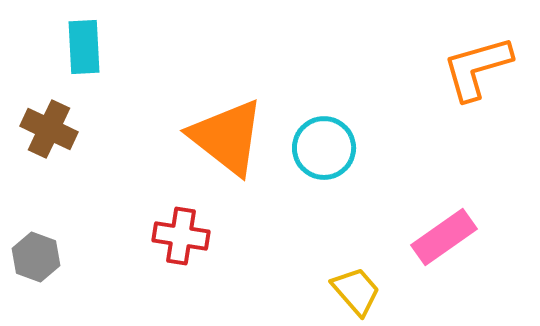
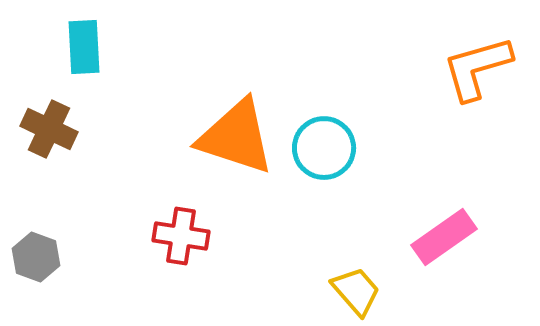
orange triangle: moved 9 px right; rotated 20 degrees counterclockwise
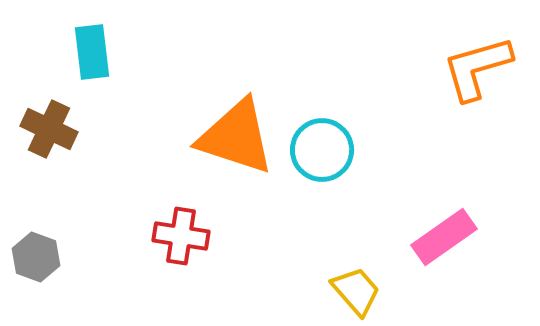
cyan rectangle: moved 8 px right, 5 px down; rotated 4 degrees counterclockwise
cyan circle: moved 2 px left, 2 px down
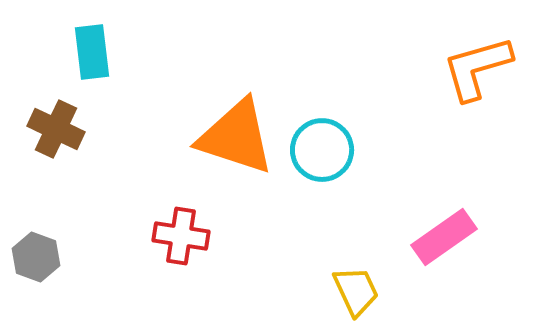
brown cross: moved 7 px right
yellow trapezoid: rotated 16 degrees clockwise
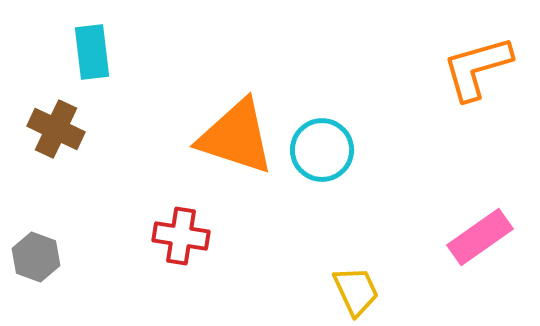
pink rectangle: moved 36 px right
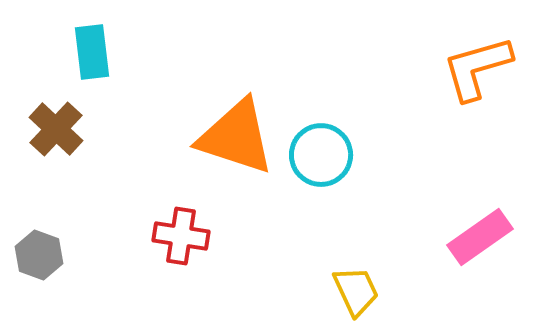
brown cross: rotated 18 degrees clockwise
cyan circle: moved 1 px left, 5 px down
gray hexagon: moved 3 px right, 2 px up
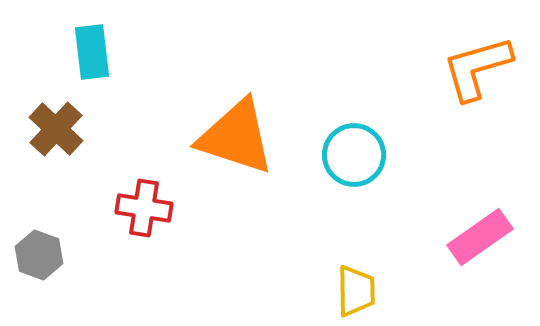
cyan circle: moved 33 px right
red cross: moved 37 px left, 28 px up
yellow trapezoid: rotated 24 degrees clockwise
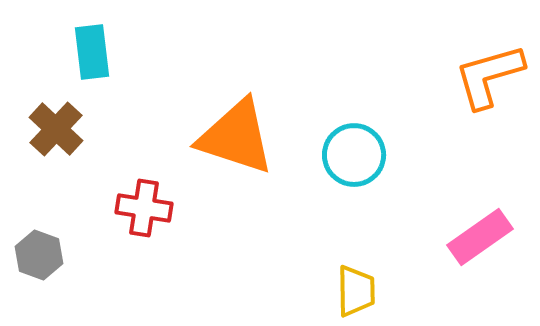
orange L-shape: moved 12 px right, 8 px down
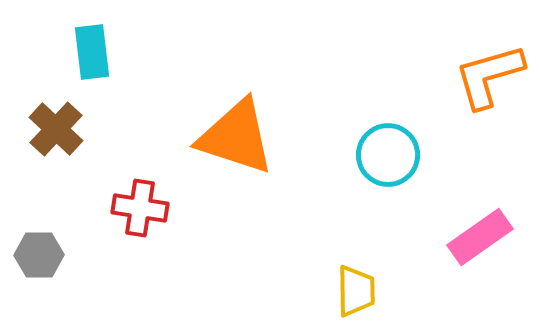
cyan circle: moved 34 px right
red cross: moved 4 px left
gray hexagon: rotated 21 degrees counterclockwise
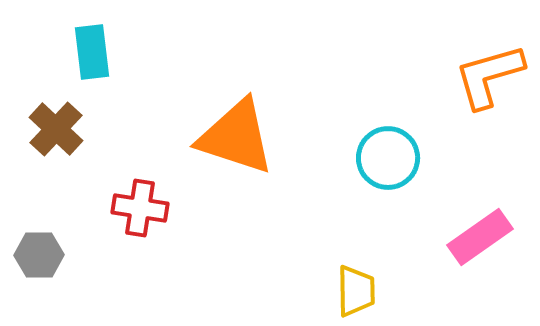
cyan circle: moved 3 px down
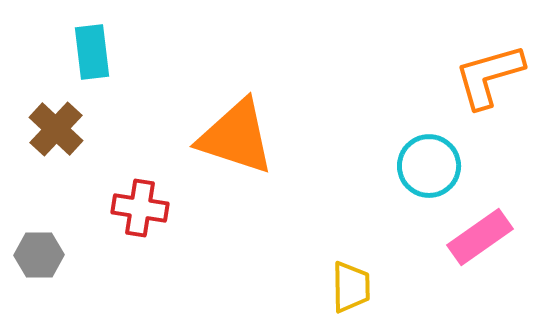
cyan circle: moved 41 px right, 8 px down
yellow trapezoid: moved 5 px left, 4 px up
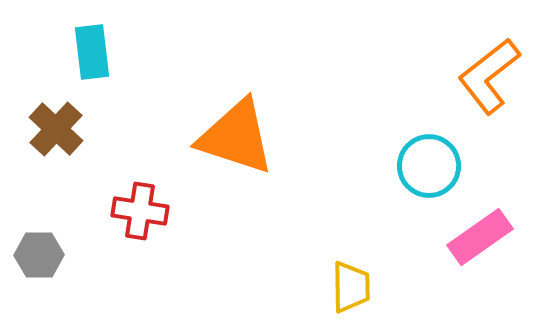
orange L-shape: rotated 22 degrees counterclockwise
red cross: moved 3 px down
